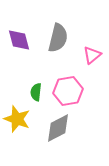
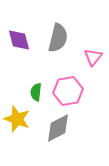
pink triangle: moved 1 px right, 2 px down; rotated 12 degrees counterclockwise
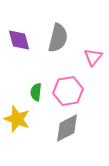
gray diamond: moved 9 px right
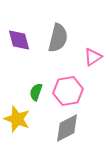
pink triangle: rotated 18 degrees clockwise
green semicircle: rotated 12 degrees clockwise
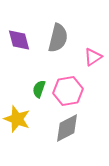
green semicircle: moved 3 px right, 3 px up
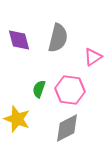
pink hexagon: moved 2 px right, 1 px up; rotated 16 degrees clockwise
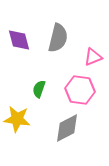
pink triangle: rotated 12 degrees clockwise
pink hexagon: moved 10 px right
yellow star: rotated 12 degrees counterclockwise
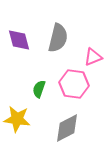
pink hexagon: moved 6 px left, 6 px up
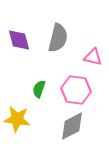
pink triangle: rotated 36 degrees clockwise
pink hexagon: moved 2 px right, 6 px down
gray diamond: moved 5 px right, 2 px up
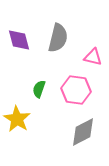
yellow star: rotated 24 degrees clockwise
gray diamond: moved 11 px right, 6 px down
